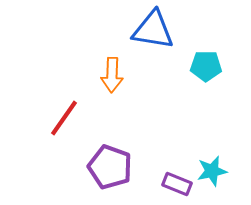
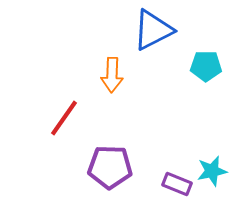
blue triangle: rotated 36 degrees counterclockwise
purple pentagon: rotated 18 degrees counterclockwise
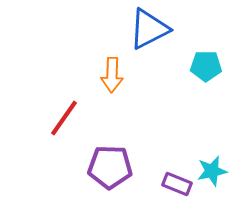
blue triangle: moved 4 px left, 1 px up
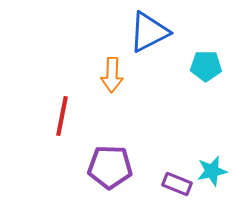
blue triangle: moved 3 px down
red line: moved 2 px left, 2 px up; rotated 24 degrees counterclockwise
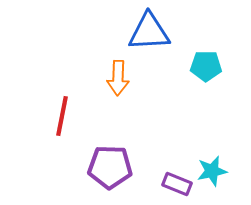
blue triangle: rotated 24 degrees clockwise
orange arrow: moved 6 px right, 3 px down
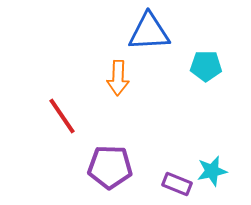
red line: rotated 45 degrees counterclockwise
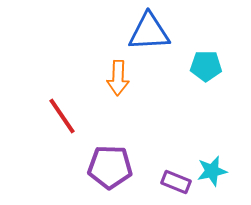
purple rectangle: moved 1 px left, 2 px up
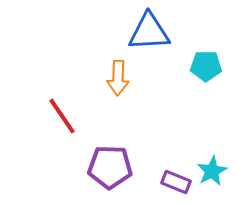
cyan star: rotated 16 degrees counterclockwise
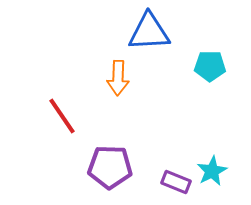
cyan pentagon: moved 4 px right
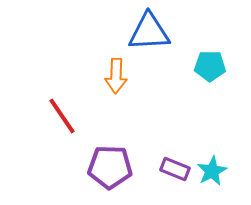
orange arrow: moved 2 px left, 2 px up
purple rectangle: moved 1 px left, 13 px up
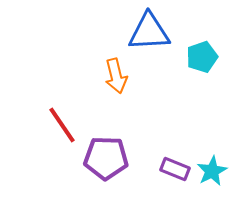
cyan pentagon: moved 8 px left, 9 px up; rotated 20 degrees counterclockwise
orange arrow: rotated 16 degrees counterclockwise
red line: moved 9 px down
purple pentagon: moved 4 px left, 9 px up
